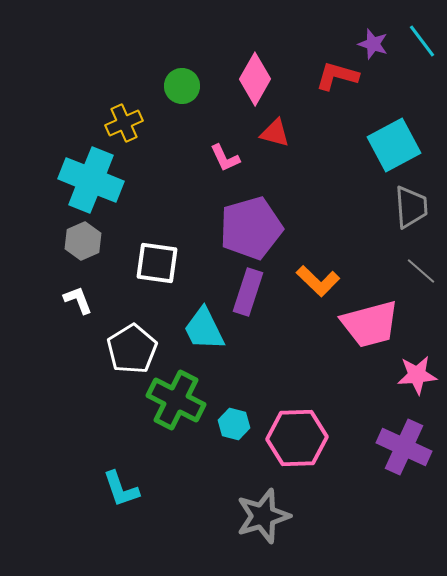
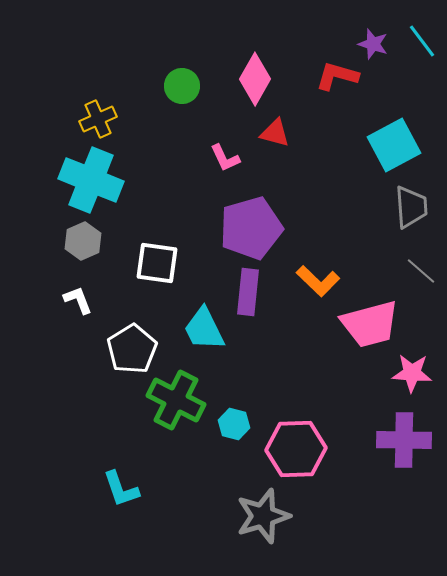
yellow cross: moved 26 px left, 4 px up
purple rectangle: rotated 12 degrees counterclockwise
pink star: moved 5 px left, 2 px up; rotated 9 degrees clockwise
pink hexagon: moved 1 px left, 11 px down
purple cross: moved 7 px up; rotated 24 degrees counterclockwise
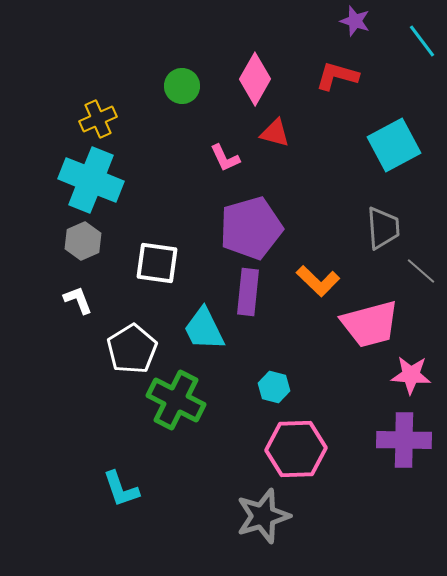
purple star: moved 18 px left, 23 px up
gray trapezoid: moved 28 px left, 21 px down
pink star: moved 1 px left, 2 px down
cyan hexagon: moved 40 px right, 37 px up
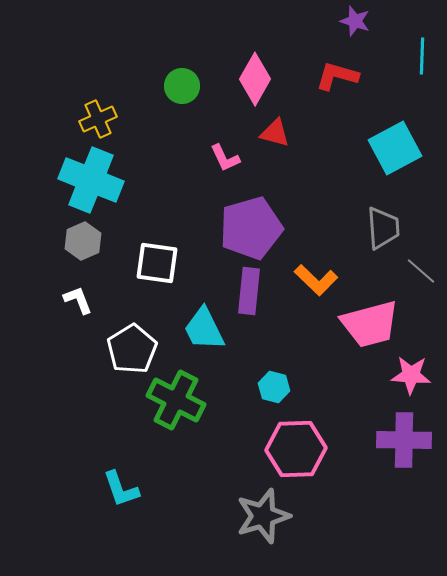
cyan line: moved 15 px down; rotated 39 degrees clockwise
cyan square: moved 1 px right, 3 px down
orange L-shape: moved 2 px left, 1 px up
purple rectangle: moved 1 px right, 1 px up
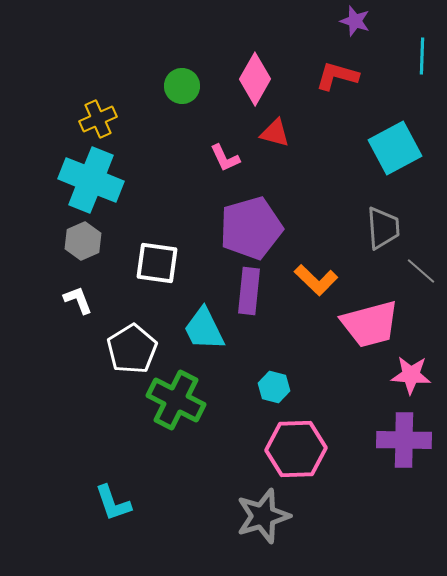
cyan L-shape: moved 8 px left, 14 px down
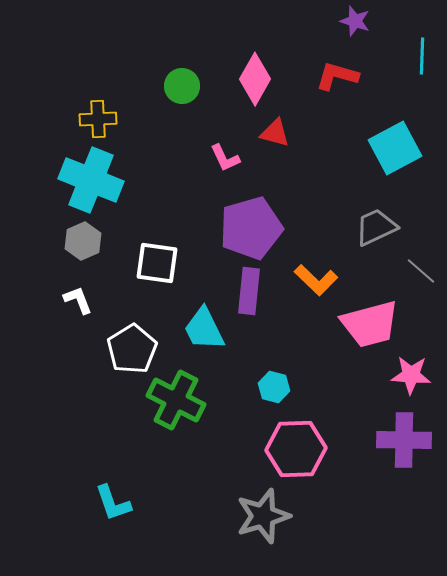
yellow cross: rotated 21 degrees clockwise
gray trapezoid: moved 7 px left, 1 px up; rotated 111 degrees counterclockwise
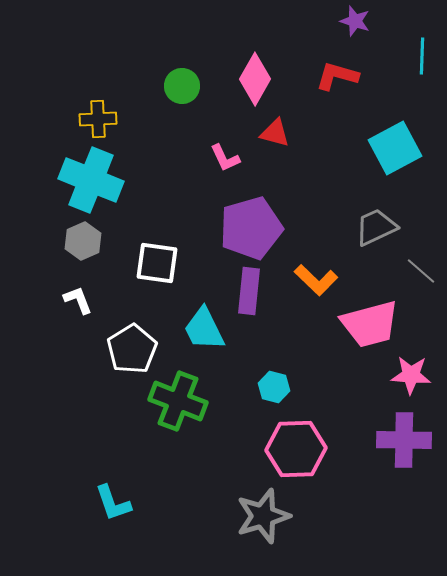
green cross: moved 2 px right, 1 px down; rotated 6 degrees counterclockwise
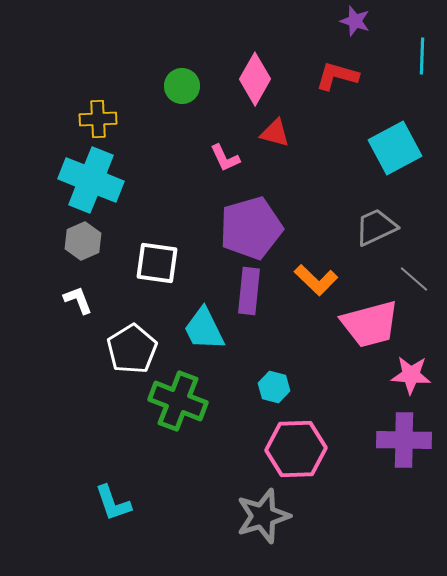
gray line: moved 7 px left, 8 px down
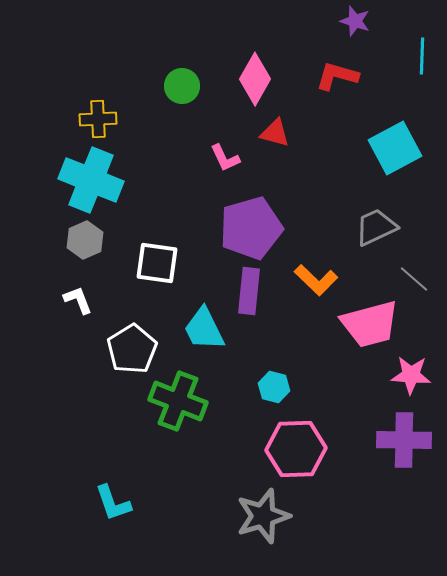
gray hexagon: moved 2 px right, 1 px up
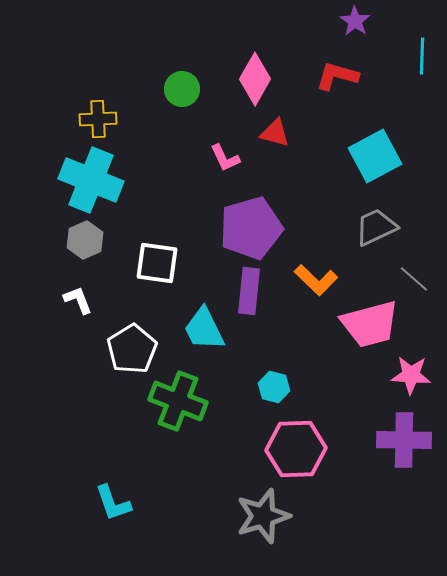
purple star: rotated 16 degrees clockwise
green circle: moved 3 px down
cyan square: moved 20 px left, 8 px down
